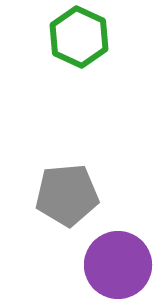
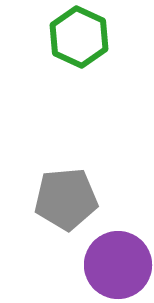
gray pentagon: moved 1 px left, 4 px down
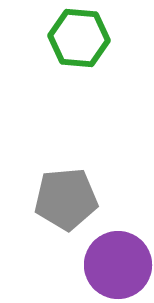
green hexagon: moved 1 px down; rotated 20 degrees counterclockwise
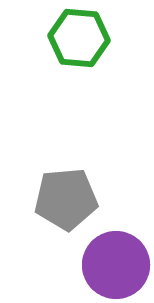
purple circle: moved 2 px left
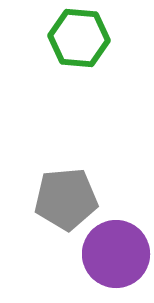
purple circle: moved 11 px up
